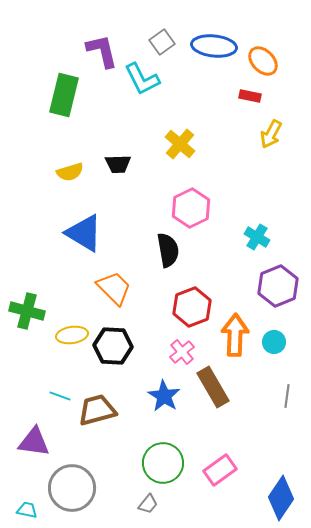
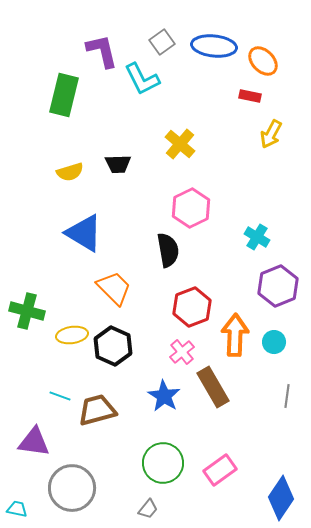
black hexagon: rotated 21 degrees clockwise
gray trapezoid: moved 5 px down
cyan trapezoid: moved 10 px left, 1 px up
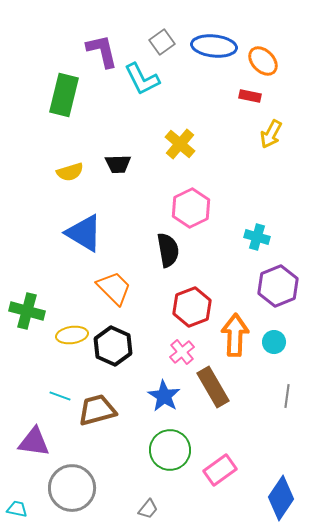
cyan cross: rotated 15 degrees counterclockwise
green circle: moved 7 px right, 13 px up
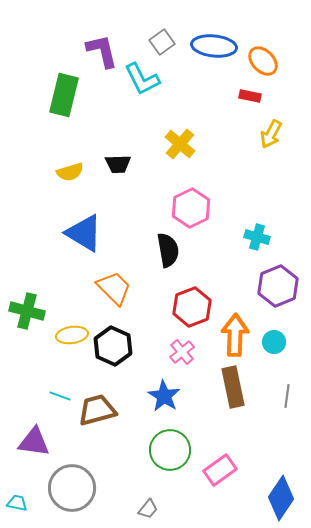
brown rectangle: moved 20 px right; rotated 18 degrees clockwise
cyan trapezoid: moved 6 px up
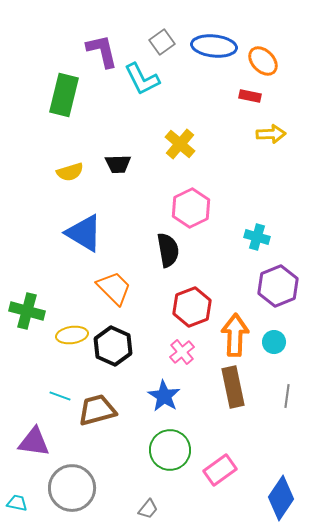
yellow arrow: rotated 120 degrees counterclockwise
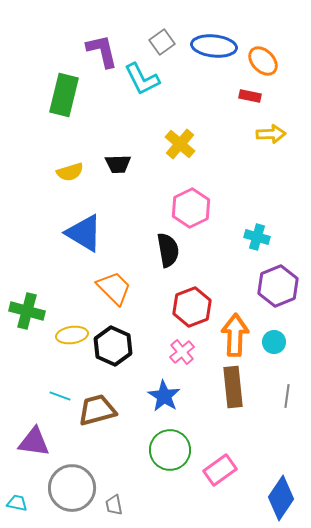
brown rectangle: rotated 6 degrees clockwise
gray trapezoid: moved 34 px left, 4 px up; rotated 130 degrees clockwise
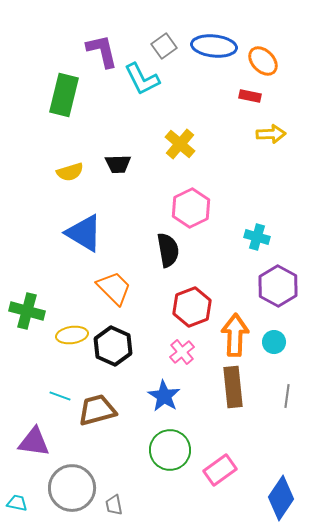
gray square: moved 2 px right, 4 px down
purple hexagon: rotated 9 degrees counterclockwise
